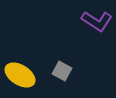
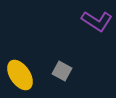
yellow ellipse: rotated 24 degrees clockwise
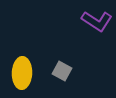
yellow ellipse: moved 2 px right, 2 px up; rotated 36 degrees clockwise
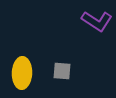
gray square: rotated 24 degrees counterclockwise
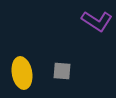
yellow ellipse: rotated 12 degrees counterclockwise
